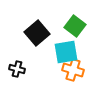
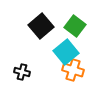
black square: moved 4 px right, 7 px up
cyan square: rotated 30 degrees counterclockwise
black cross: moved 5 px right, 3 px down
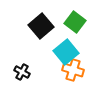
green square: moved 4 px up
black cross: rotated 14 degrees clockwise
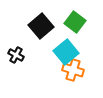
black cross: moved 6 px left, 17 px up
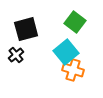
black square: moved 15 px left, 3 px down; rotated 25 degrees clockwise
black cross: rotated 21 degrees clockwise
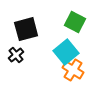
green square: rotated 10 degrees counterclockwise
orange cross: rotated 15 degrees clockwise
